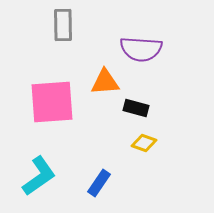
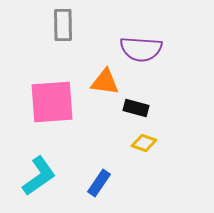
orange triangle: rotated 12 degrees clockwise
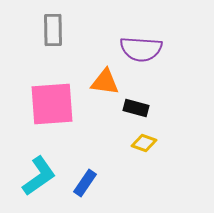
gray rectangle: moved 10 px left, 5 px down
pink square: moved 2 px down
blue rectangle: moved 14 px left
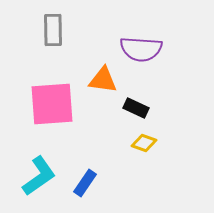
orange triangle: moved 2 px left, 2 px up
black rectangle: rotated 10 degrees clockwise
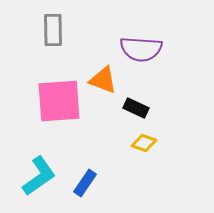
orange triangle: rotated 12 degrees clockwise
pink square: moved 7 px right, 3 px up
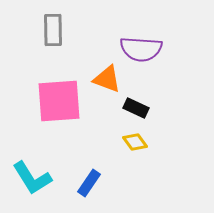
orange triangle: moved 4 px right, 1 px up
yellow diamond: moved 9 px left, 1 px up; rotated 35 degrees clockwise
cyan L-shape: moved 7 px left, 2 px down; rotated 93 degrees clockwise
blue rectangle: moved 4 px right
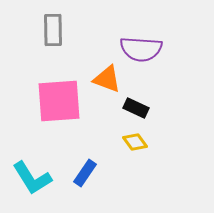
blue rectangle: moved 4 px left, 10 px up
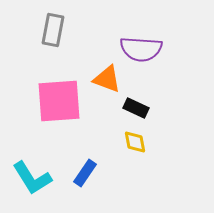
gray rectangle: rotated 12 degrees clockwise
yellow diamond: rotated 25 degrees clockwise
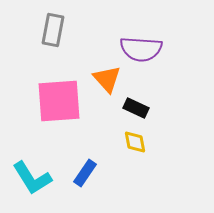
orange triangle: rotated 28 degrees clockwise
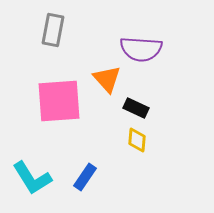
yellow diamond: moved 2 px right, 2 px up; rotated 15 degrees clockwise
blue rectangle: moved 4 px down
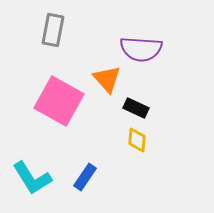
pink square: rotated 33 degrees clockwise
